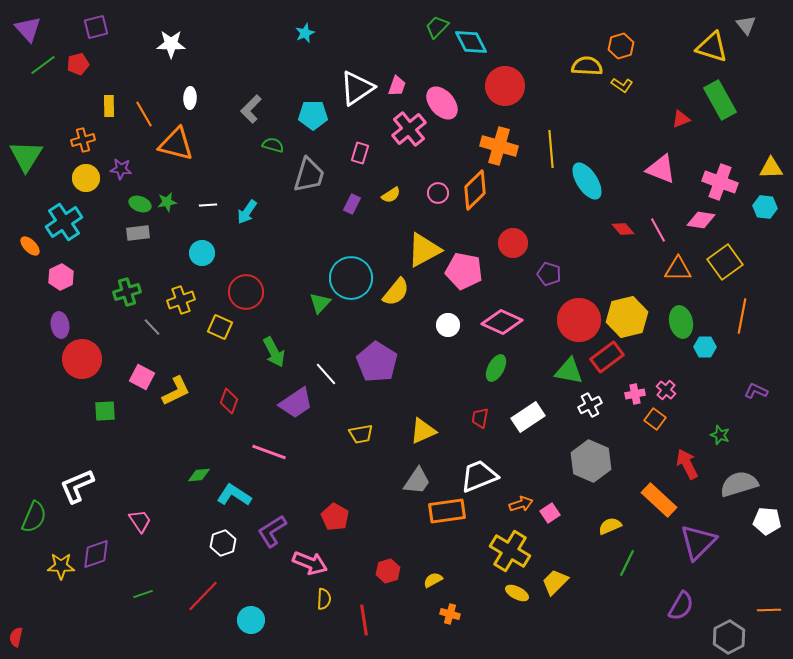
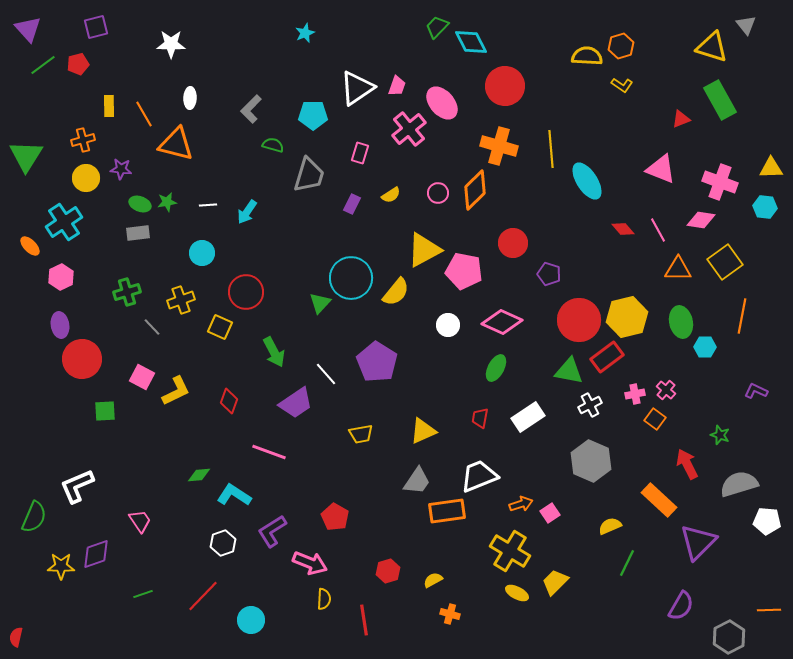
yellow semicircle at (587, 66): moved 10 px up
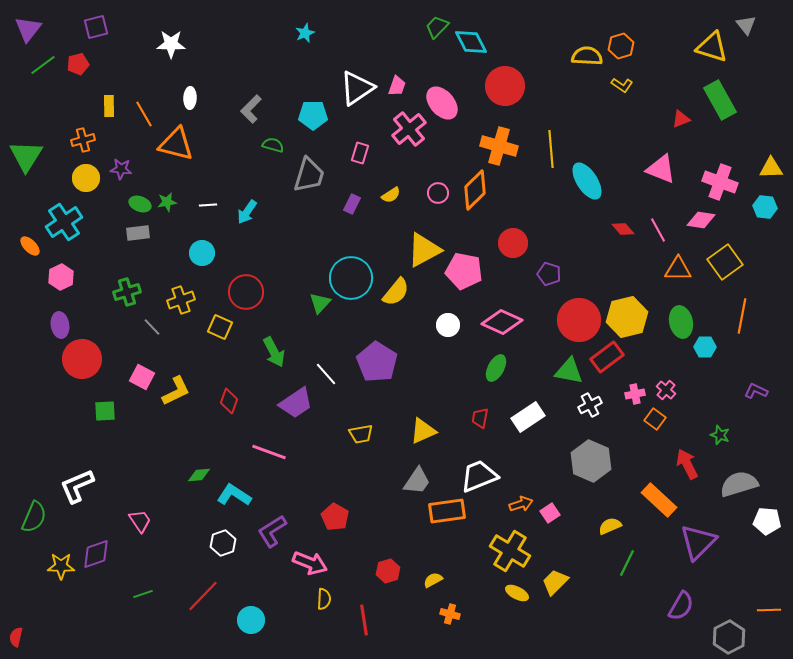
purple triangle at (28, 29): rotated 20 degrees clockwise
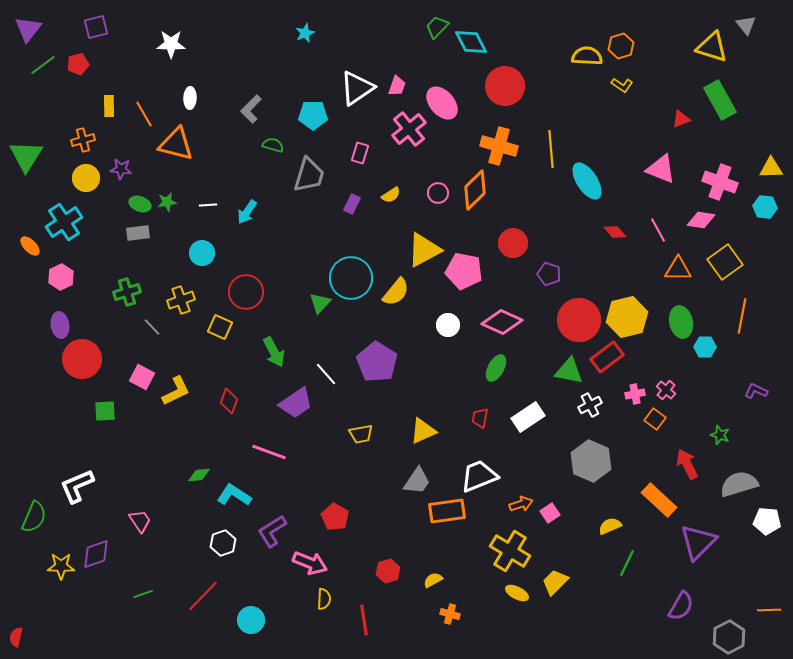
red diamond at (623, 229): moved 8 px left, 3 px down
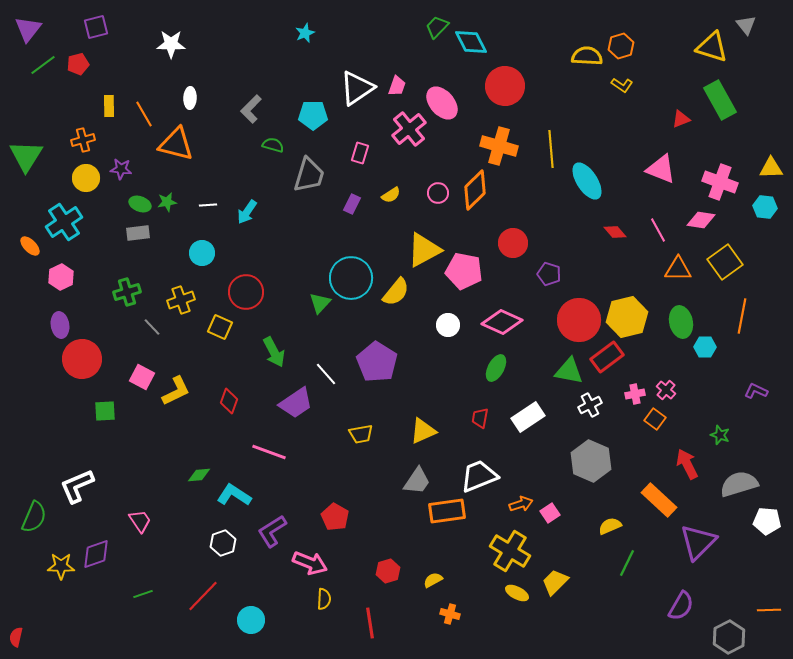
red line at (364, 620): moved 6 px right, 3 px down
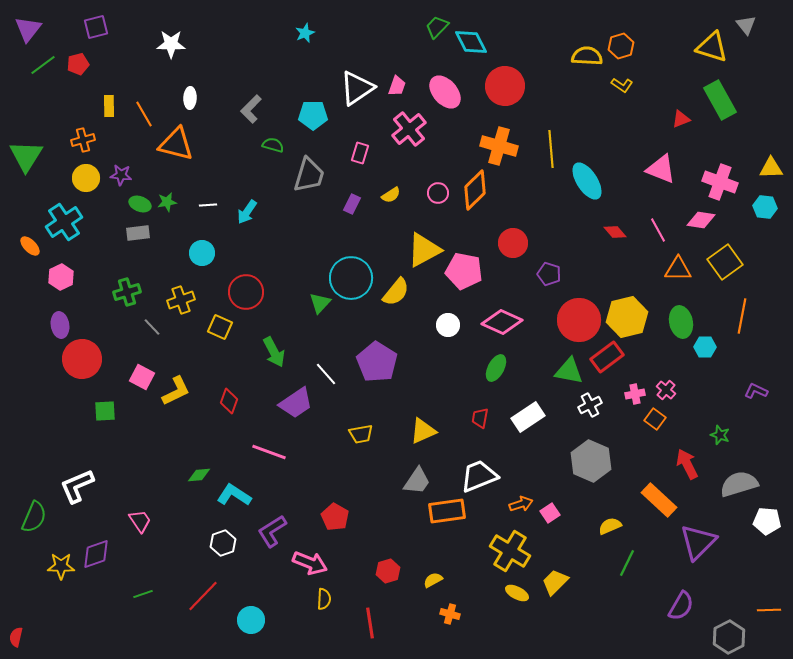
pink ellipse at (442, 103): moved 3 px right, 11 px up
purple star at (121, 169): moved 6 px down
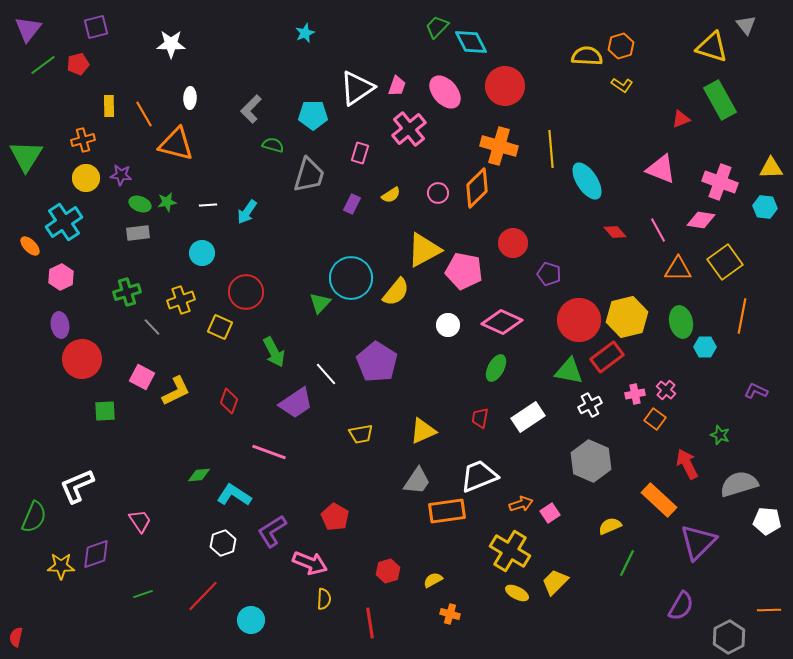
orange diamond at (475, 190): moved 2 px right, 2 px up
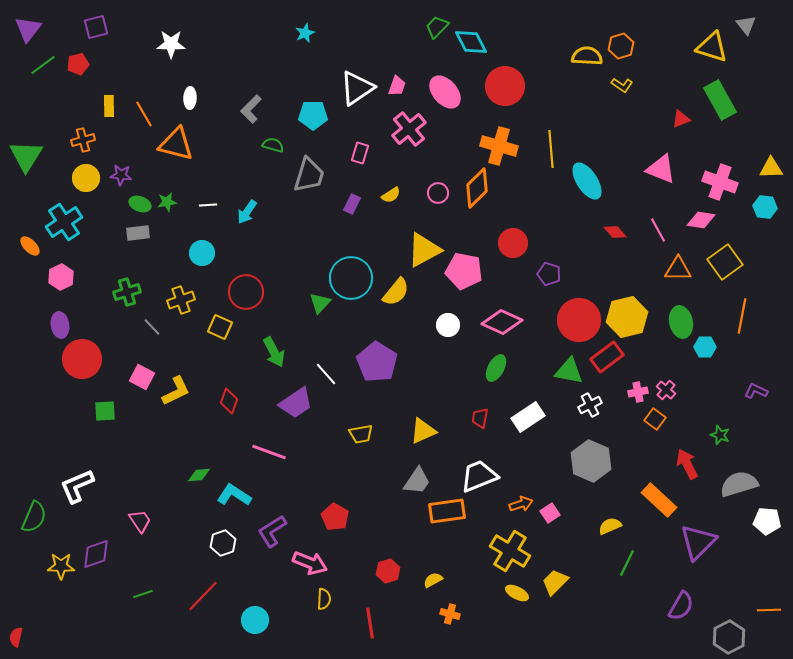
pink cross at (635, 394): moved 3 px right, 2 px up
cyan circle at (251, 620): moved 4 px right
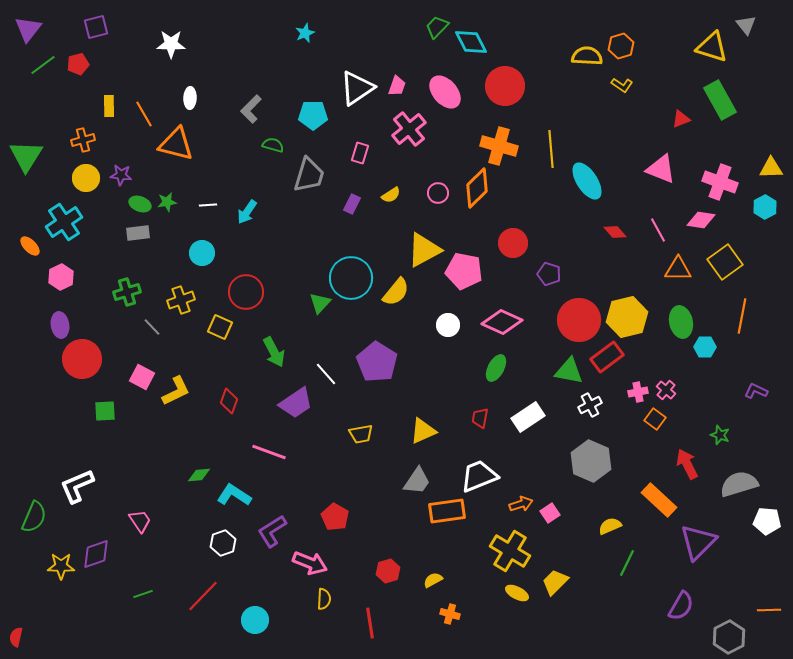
cyan hexagon at (765, 207): rotated 25 degrees clockwise
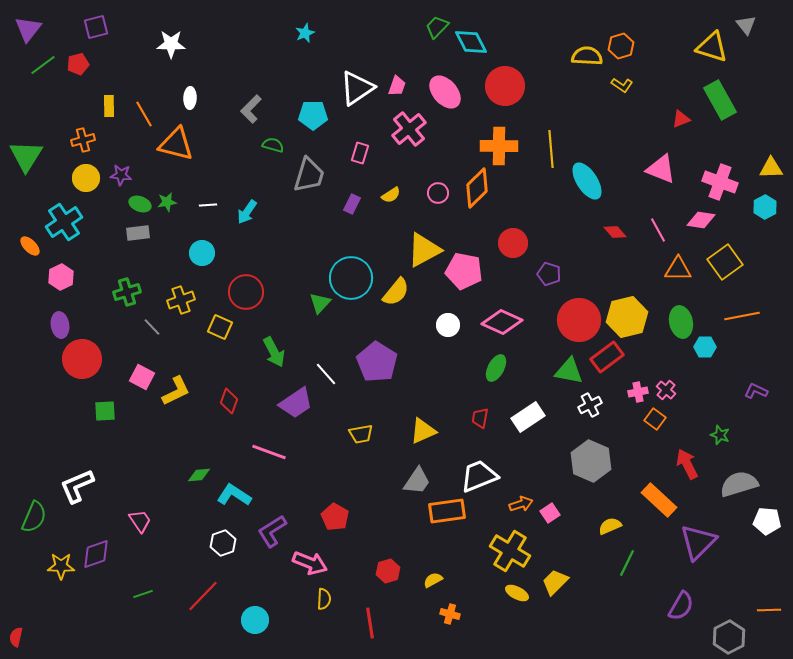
orange cross at (499, 146): rotated 15 degrees counterclockwise
orange line at (742, 316): rotated 68 degrees clockwise
